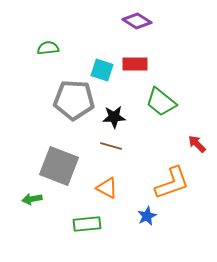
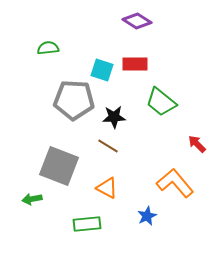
brown line: moved 3 px left; rotated 15 degrees clockwise
orange L-shape: moved 3 px right; rotated 111 degrees counterclockwise
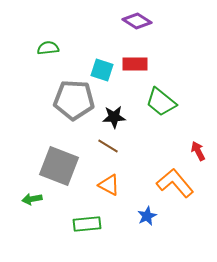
red arrow: moved 1 px right, 7 px down; rotated 18 degrees clockwise
orange triangle: moved 2 px right, 3 px up
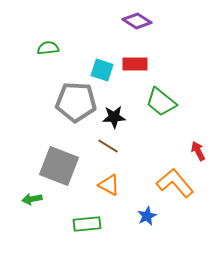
gray pentagon: moved 2 px right, 2 px down
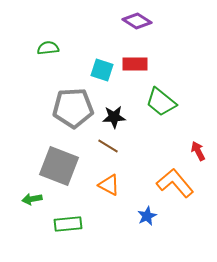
gray pentagon: moved 3 px left, 6 px down; rotated 6 degrees counterclockwise
green rectangle: moved 19 px left
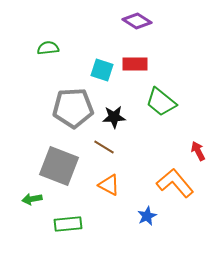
brown line: moved 4 px left, 1 px down
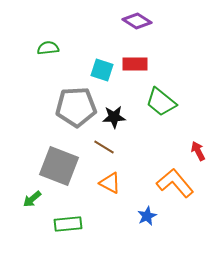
gray pentagon: moved 3 px right, 1 px up
orange triangle: moved 1 px right, 2 px up
green arrow: rotated 30 degrees counterclockwise
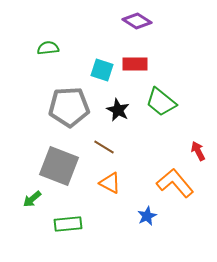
gray pentagon: moved 7 px left
black star: moved 4 px right, 7 px up; rotated 30 degrees clockwise
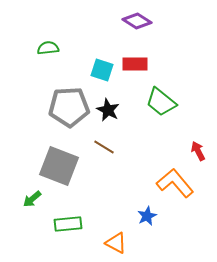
black star: moved 10 px left
orange triangle: moved 6 px right, 60 px down
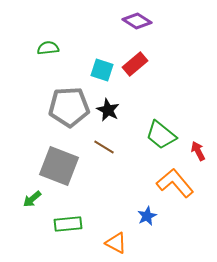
red rectangle: rotated 40 degrees counterclockwise
green trapezoid: moved 33 px down
